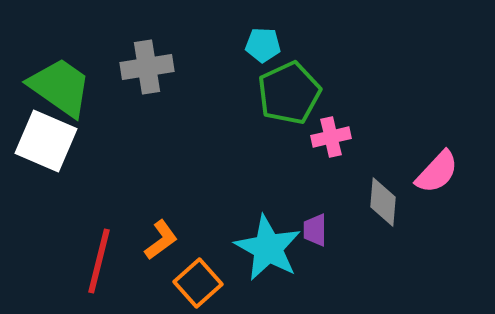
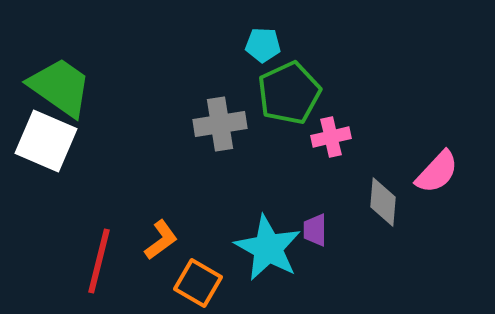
gray cross: moved 73 px right, 57 px down
orange square: rotated 18 degrees counterclockwise
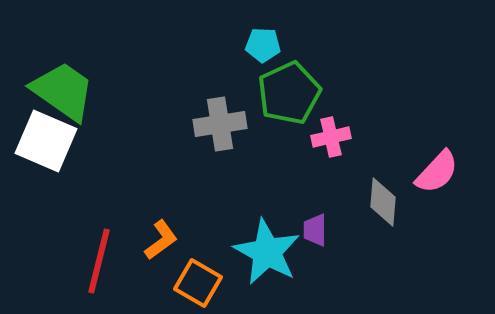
green trapezoid: moved 3 px right, 4 px down
cyan star: moved 1 px left, 4 px down
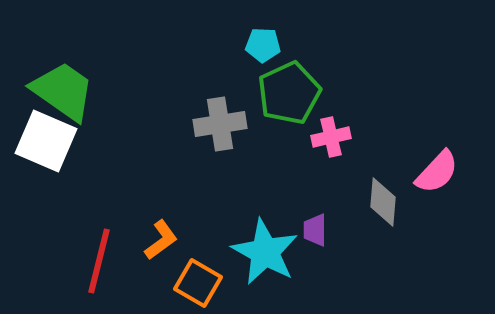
cyan star: moved 2 px left
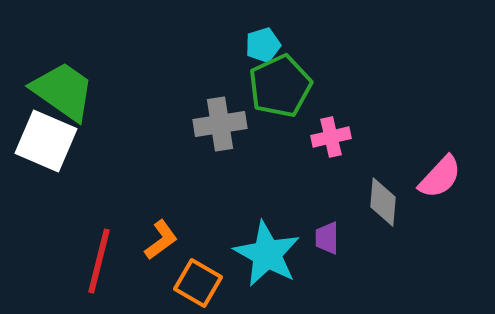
cyan pentagon: rotated 20 degrees counterclockwise
green pentagon: moved 9 px left, 7 px up
pink semicircle: moved 3 px right, 5 px down
purple trapezoid: moved 12 px right, 8 px down
cyan star: moved 2 px right, 2 px down
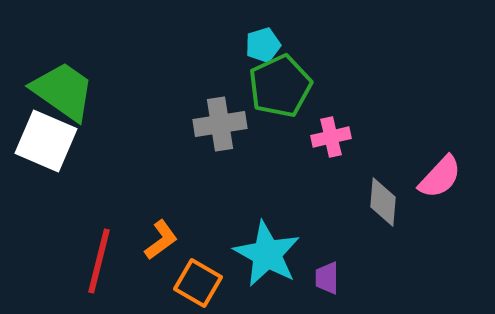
purple trapezoid: moved 40 px down
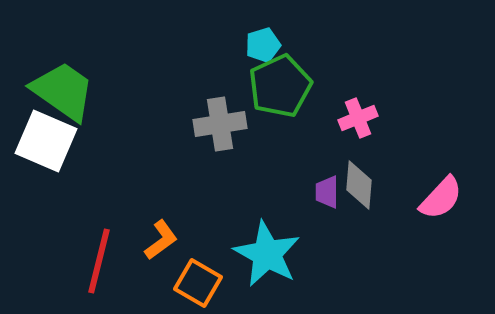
pink cross: moved 27 px right, 19 px up; rotated 9 degrees counterclockwise
pink semicircle: moved 1 px right, 21 px down
gray diamond: moved 24 px left, 17 px up
purple trapezoid: moved 86 px up
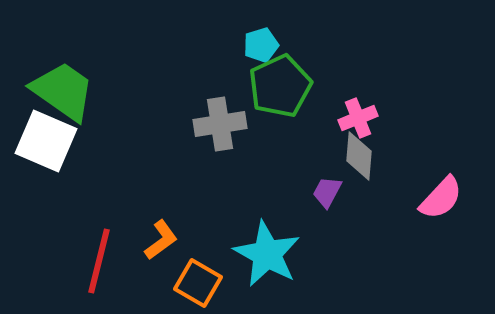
cyan pentagon: moved 2 px left
gray diamond: moved 29 px up
purple trapezoid: rotated 28 degrees clockwise
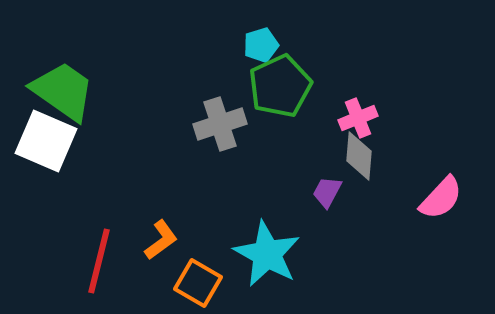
gray cross: rotated 9 degrees counterclockwise
